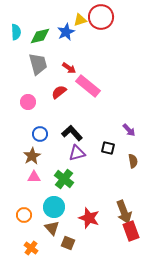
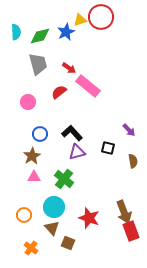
purple triangle: moved 1 px up
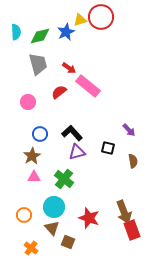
red rectangle: moved 1 px right, 1 px up
brown square: moved 1 px up
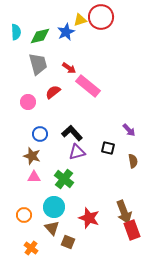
red semicircle: moved 6 px left
brown star: rotated 24 degrees counterclockwise
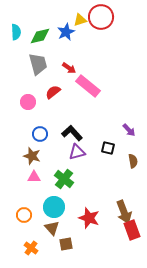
brown square: moved 2 px left, 2 px down; rotated 32 degrees counterclockwise
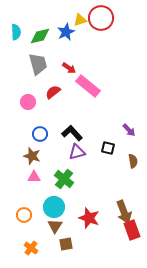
red circle: moved 1 px down
brown triangle: moved 3 px right, 2 px up; rotated 14 degrees clockwise
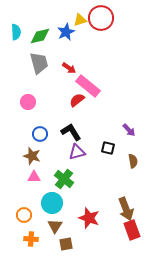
gray trapezoid: moved 1 px right, 1 px up
red semicircle: moved 24 px right, 8 px down
black L-shape: moved 1 px left, 1 px up; rotated 10 degrees clockwise
cyan circle: moved 2 px left, 4 px up
brown arrow: moved 2 px right, 3 px up
orange cross: moved 9 px up; rotated 32 degrees counterclockwise
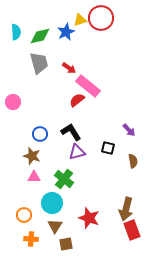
pink circle: moved 15 px left
brown arrow: rotated 35 degrees clockwise
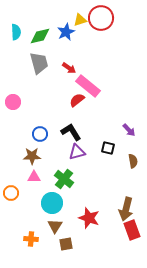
brown star: rotated 18 degrees counterclockwise
orange circle: moved 13 px left, 22 px up
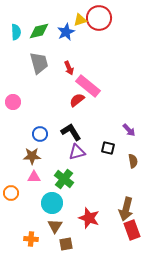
red circle: moved 2 px left
green diamond: moved 1 px left, 5 px up
red arrow: rotated 32 degrees clockwise
